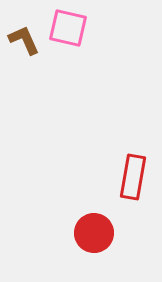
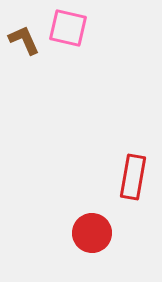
red circle: moved 2 px left
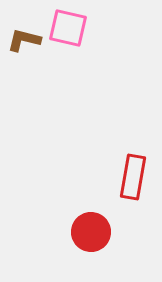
brown L-shape: rotated 52 degrees counterclockwise
red circle: moved 1 px left, 1 px up
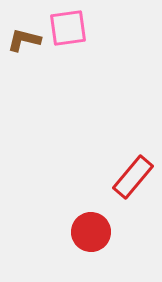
pink square: rotated 21 degrees counterclockwise
red rectangle: rotated 30 degrees clockwise
